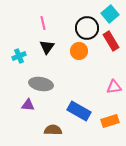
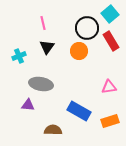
pink triangle: moved 5 px left
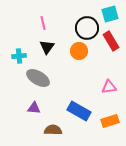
cyan square: rotated 24 degrees clockwise
cyan cross: rotated 16 degrees clockwise
gray ellipse: moved 3 px left, 6 px up; rotated 20 degrees clockwise
purple triangle: moved 6 px right, 3 px down
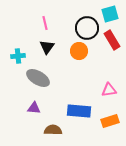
pink line: moved 2 px right
red rectangle: moved 1 px right, 1 px up
cyan cross: moved 1 px left
pink triangle: moved 3 px down
blue rectangle: rotated 25 degrees counterclockwise
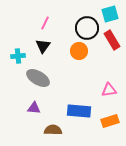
pink line: rotated 40 degrees clockwise
black triangle: moved 4 px left, 1 px up
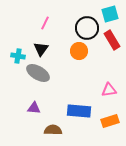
black triangle: moved 2 px left, 3 px down
cyan cross: rotated 16 degrees clockwise
gray ellipse: moved 5 px up
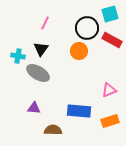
red rectangle: rotated 30 degrees counterclockwise
pink triangle: rotated 14 degrees counterclockwise
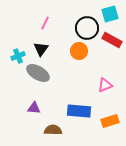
cyan cross: rotated 32 degrees counterclockwise
pink triangle: moved 4 px left, 5 px up
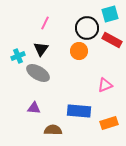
orange rectangle: moved 1 px left, 2 px down
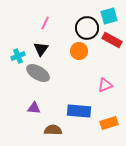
cyan square: moved 1 px left, 2 px down
